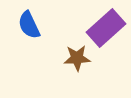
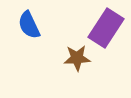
purple rectangle: rotated 15 degrees counterclockwise
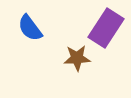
blue semicircle: moved 1 px right, 3 px down; rotated 12 degrees counterclockwise
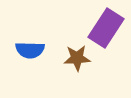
blue semicircle: moved 22 px down; rotated 52 degrees counterclockwise
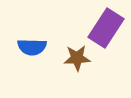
blue semicircle: moved 2 px right, 3 px up
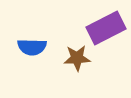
purple rectangle: rotated 30 degrees clockwise
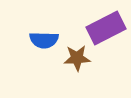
blue semicircle: moved 12 px right, 7 px up
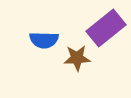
purple rectangle: rotated 12 degrees counterclockwise
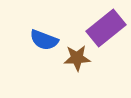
blue semicircle: rotated 20 degrees clockwise
